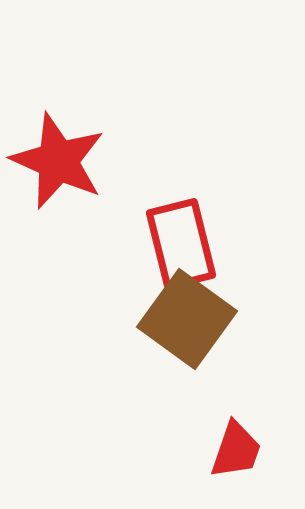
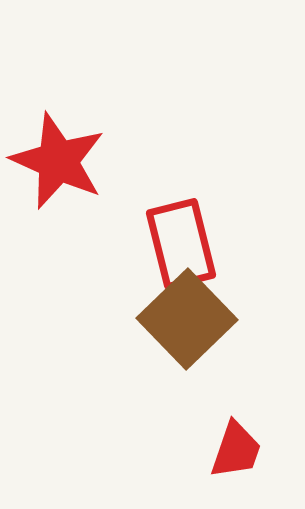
brown square: rotated 10 degrees clockwise
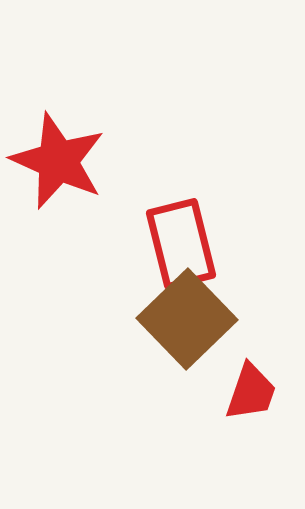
red trapezoid: moved 15 px right, 58 px up
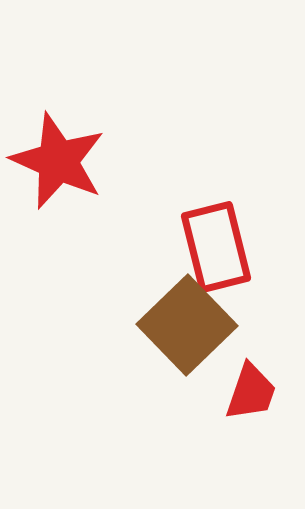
red rectangle: moved 35 px right, 3 px down
brown square: moved 6 px down
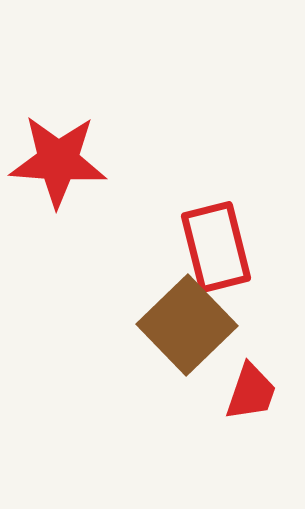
red star: rotated 20 degrees counterclockwise
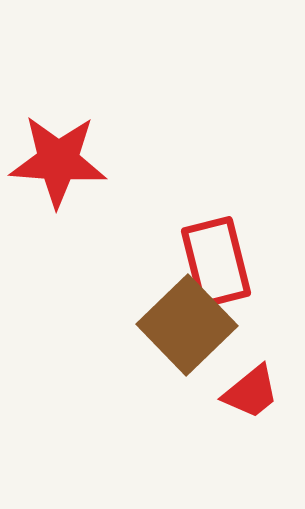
red rectangle: moved 15 px down
red trapezoid: rotated 32 degrees clockwise
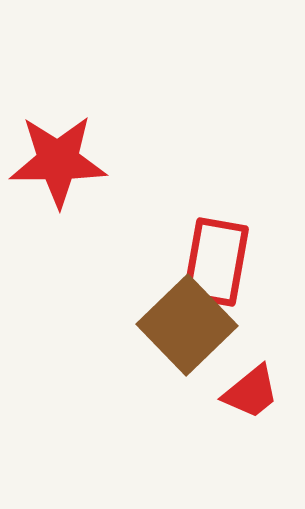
red star: rotated 4 degrees counterclockwise
red rectangle: rotated 24 degrees clockwise
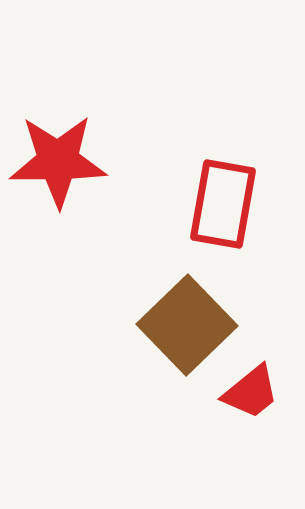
red rectangle: moved 7 px right, 58 px up
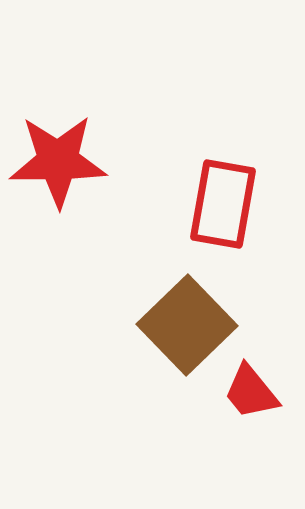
red trapezoid: rotated 90 degrees clockwise
